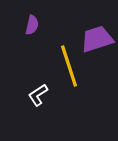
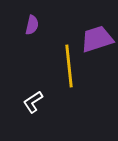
yellow line: rotated 12 degrees clockwise
white L-shape: moved 5 px left, 7 px down
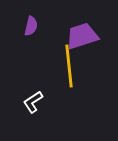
purple semicircle: moved 1 px left, 1 px down
purple trapezoid: moved 15 px left, 3 px up
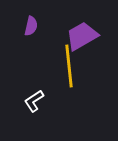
purple trapezoid: rotated 12 degrees counterclockwise
white L-shape: moved 1 px right, 1 px up
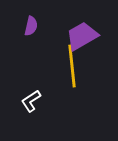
yellow line: moved 3 px right
white L-shape: moved 3 px left
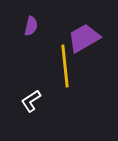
purple trapezoid: moved 2 px right, 2 px down
yellow line: moved 7 px left
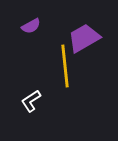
purple semicircle: rotated 48 degrees clockwise
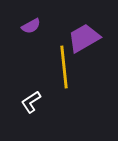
yellow line: moved 1 px left, 1 px down
white L-shape: moved 1 px down
